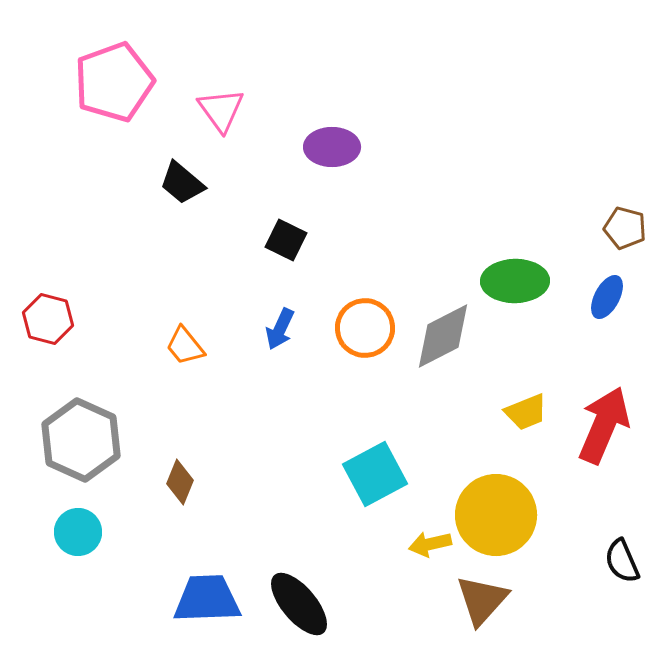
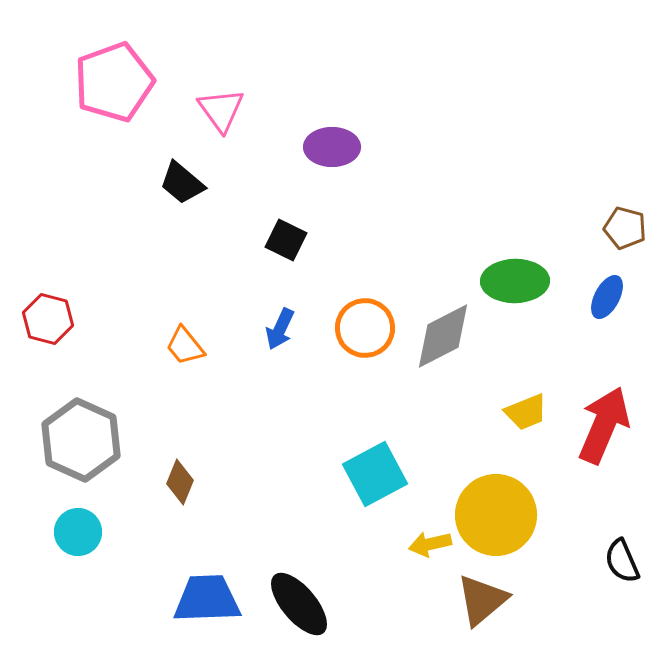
brown triangle: rotated 8 degrees clockwise
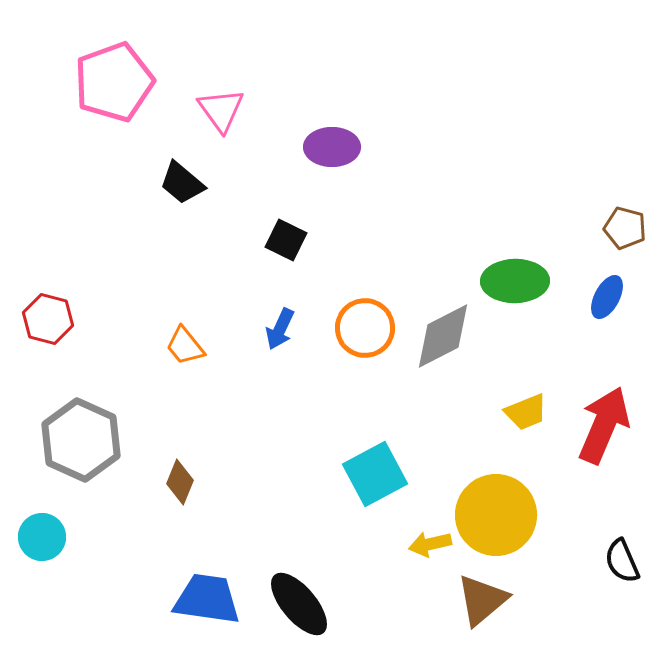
cyan circle: moved 36 px left, 5 px down
blue trapezoid: rotated 10 degrees clockwise
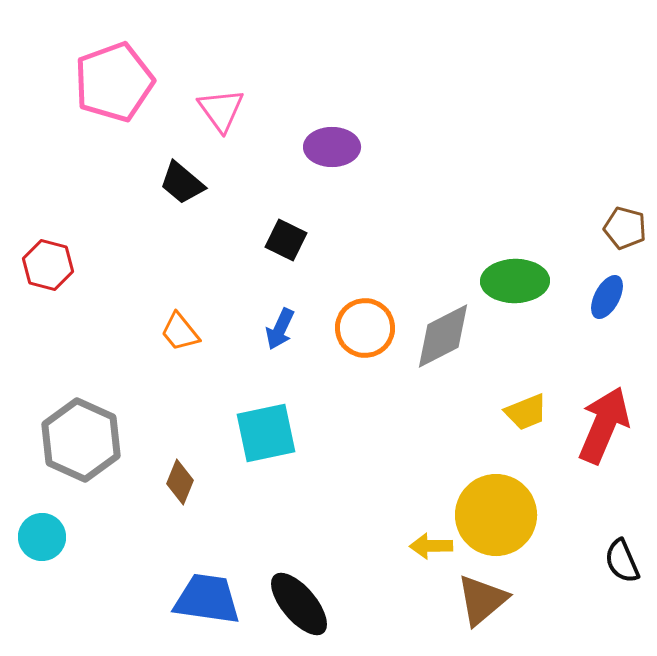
red hexagon: moved 54 px up
orange trapezoid: moved 5 px left, 14 px up
cyan square: moved 109 px left, 41 px up; rotated 16 degrees clockwise
yellow arrow: moved 1 px right, 2 px down; rotated 12 degrees clockwise
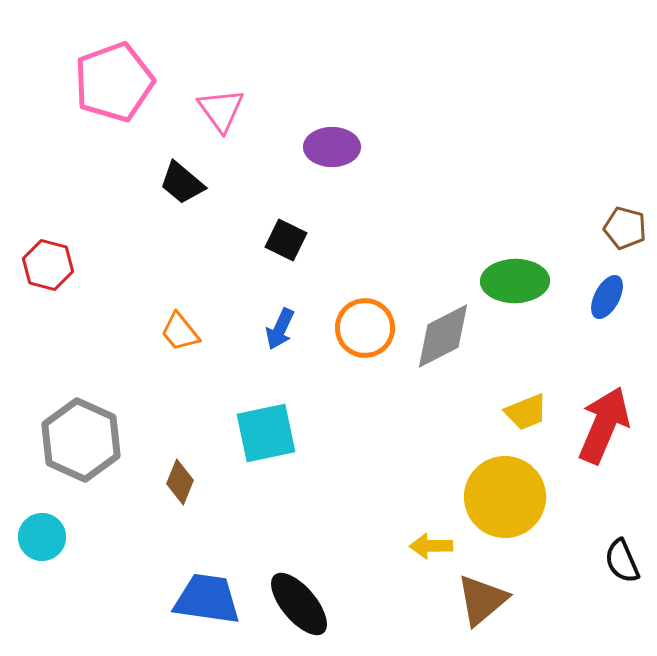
yellow circle: moved 9 px right, 18 px up
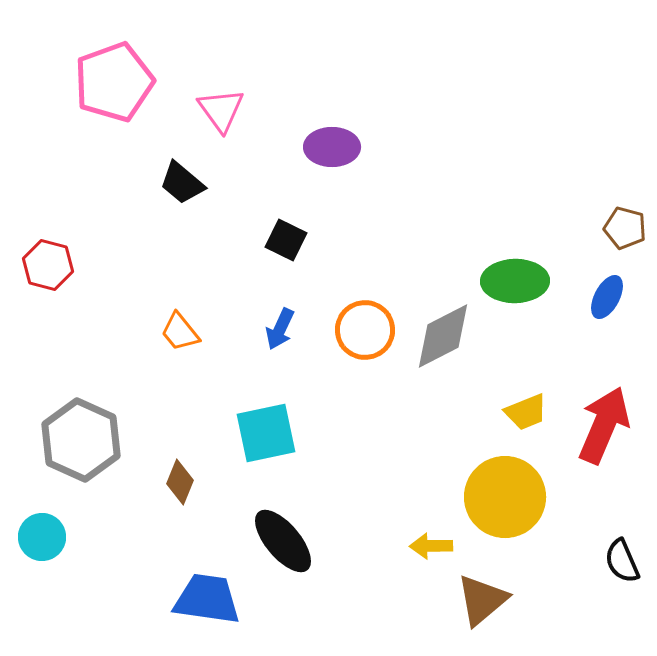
orange circle: moved 2 px down
black ellipse: moved 16 px left, 63 px up
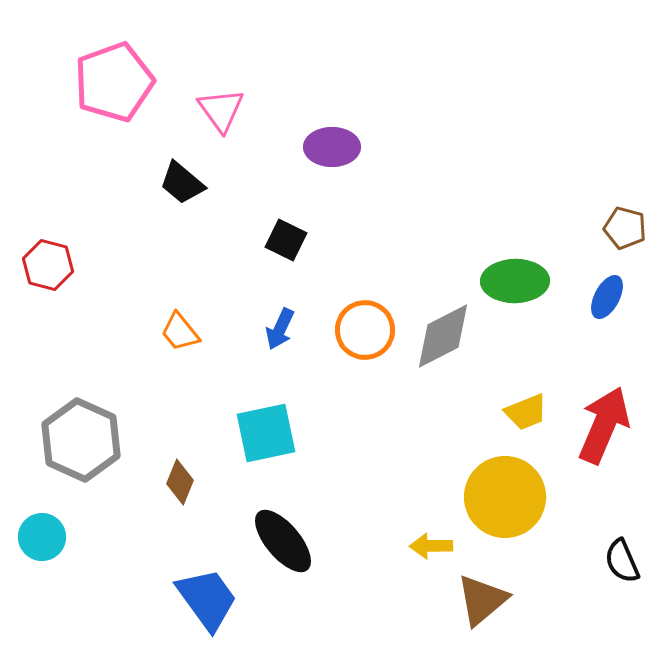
blue trapezoid: rotated 46 degrees clockwise
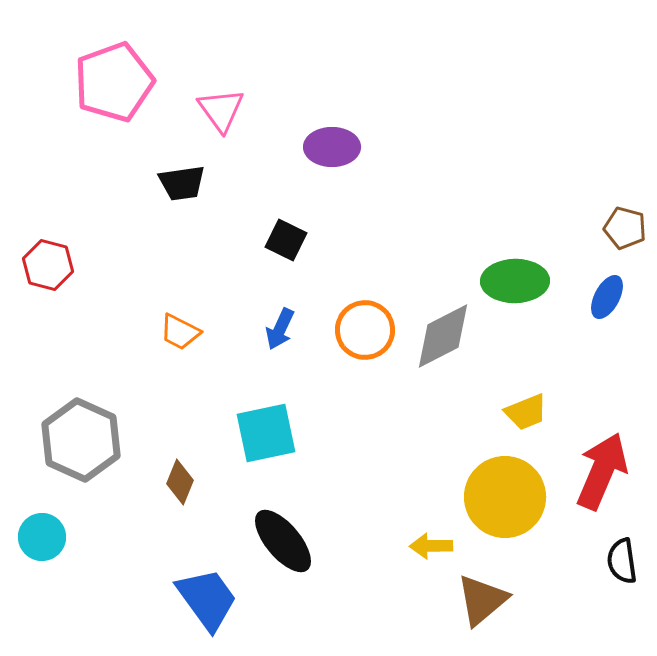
black trapezoid: rotated 48 degrees counterclockwise
orange trapezoid: rotated 24 degrees counterclockwise
red arrow: moved 2 px left, 46 px down
black semicircle: rotated 15 degrees clockwise
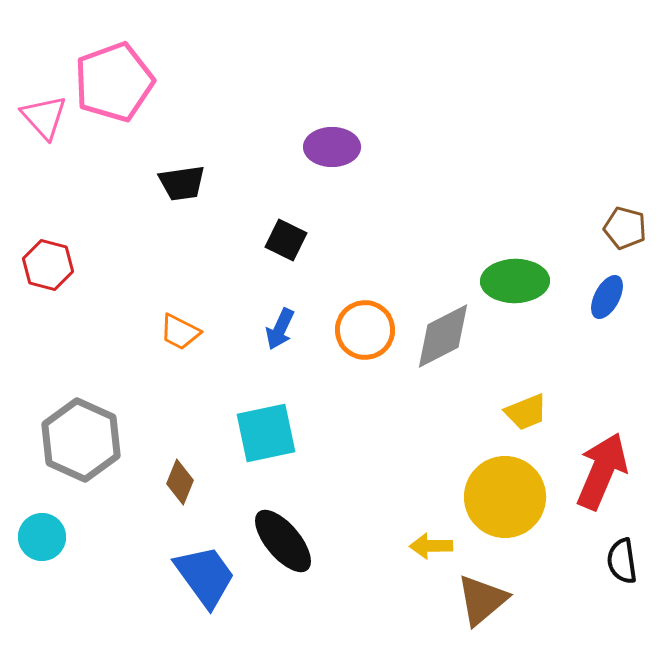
pink triangle: moved 177 px left, 7 px down; rotated 6 degrees counterclockwise
blue trapezoid: moved 2 px left, 23 px up
